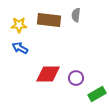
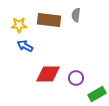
blue arrow: moved 5 px right, 2 px up
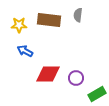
gray semicircle: moved 2 px right
blue arrow: moved 5 px down
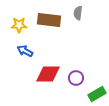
gray semicircle: moved 2 px up
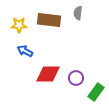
green rectangle: moved 1 px left, 2 px up; rotated 24 degrees counterclockwise
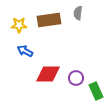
brown rectangle: rotated 15 degrees counterclockwise
green rectangle: moved 1 px up; rotated 60 degrees counterclockwise
